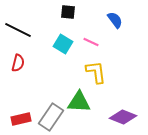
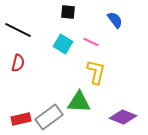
yellow L-shape: rotated 20 degrees clockwise
gray rectangle: moved 2 px left; rotated 20 degrees clockwise
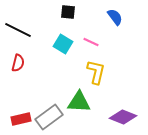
blue semicircle: moved 3 px up
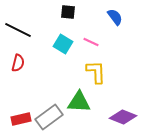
yellow L-shape: rotated 15 degrees counterclockwise
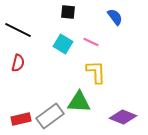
gray rectangle: moved 1 px right, 1 px up
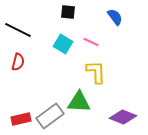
red semicircle: moved 1 px up
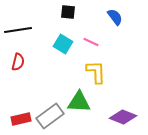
black line: rotated 36 degrees counterclockwise
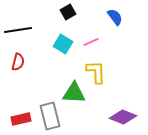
black square: rotated 35 degrees counterclockwise
pink line: rotated 49 degrees counterclockwise
green triangle: moved 5 px left, 9 px up
gray rectangle: rotated 68 degrees counterclockwise
